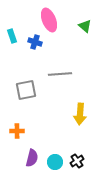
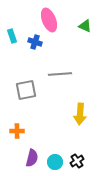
green triangle: rotated 16 degrees counterclockwise
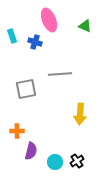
gray square: moved 1 px up
purple semicircle: moved 1 px left, 7 px up
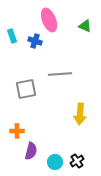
blue cross: moved 1 px up
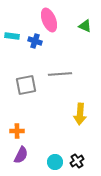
cyan rectangle: rotated 64 degrees counterclockwise
gray square: moved 4 px up
purple semicircle: moved 10 px left, 4 px down; rotated 12 degrees clockwise
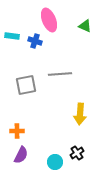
black cross: moved 8 px up
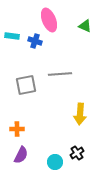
orange cross: moved 2 px up
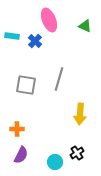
blue cross: rotated 24 degrees clockwise
gray line: moved 1 px left, 5 px down; rotated 70 degrees counterclockwise
gray square: rotated 20 degrees clockwise
